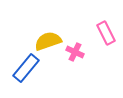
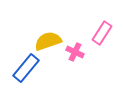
pink rectangle: moved 4 px left; rotated 60 degrees clockwise
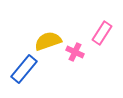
blue rectangle: moved 2 px left, 1 px down
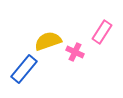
pink rectangle: moved 1 px up
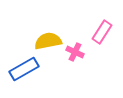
yellow semicircle: rotated 8 degrees clockwise
blue rectangle: rotated 20 degrees clockwise
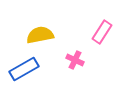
yellow semicircle: moved 8 px left, 6 px up
pink cross: moved 8 px down
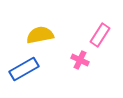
pink rectangle: moved 2 px left, 3 px down
pink cross: moved 5 px right
